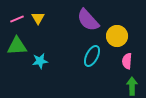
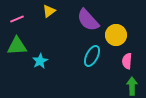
yellow triangle: moved 11 px right, 7 px up; rotated 24 degrees clockwise
yellow circle: moved 1 px left, 1 px up
cyan star: rotated 21 degrees counterclockwise
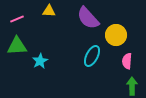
yellow triangle: rotated 40 degrees clockwise
purple semicircle: moved 2 px up
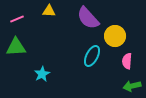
yellow circle: moved 1 px left, 1 px down
green triangle: moved 1 px left, 1 px down
cyan star: moved 2 px right, 13 px down
green arrow: rotated 102 degrees counterclockwise
